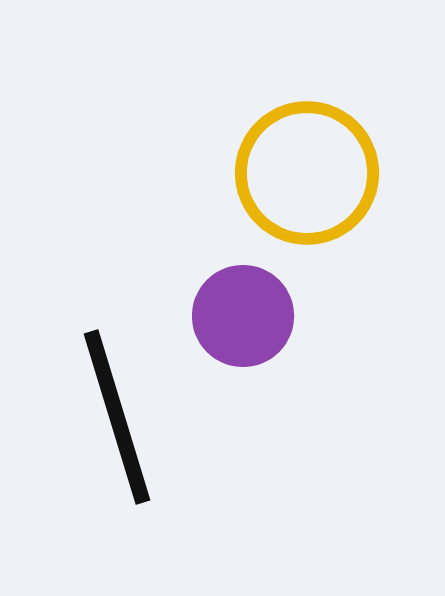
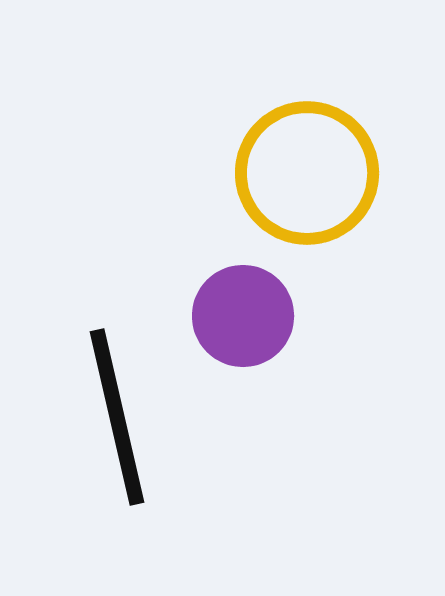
black line: rotated 4 degrees clockwise
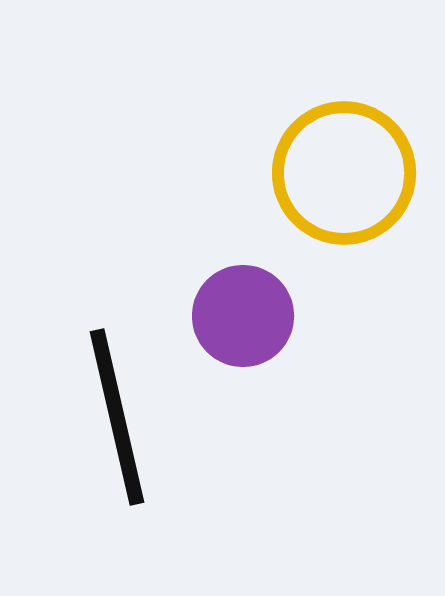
yellow circle: moved 37 px right
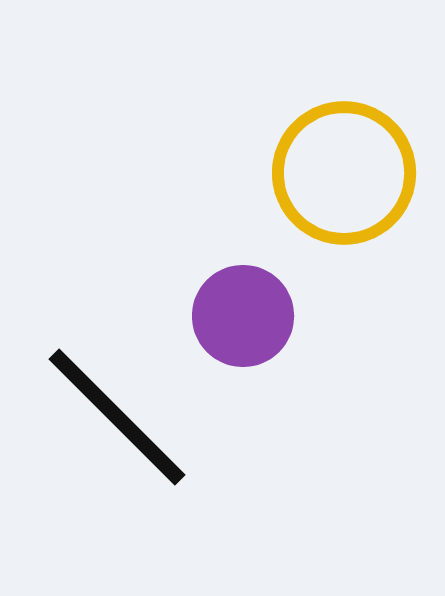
black line: rotated 32 degrees counterclockwise
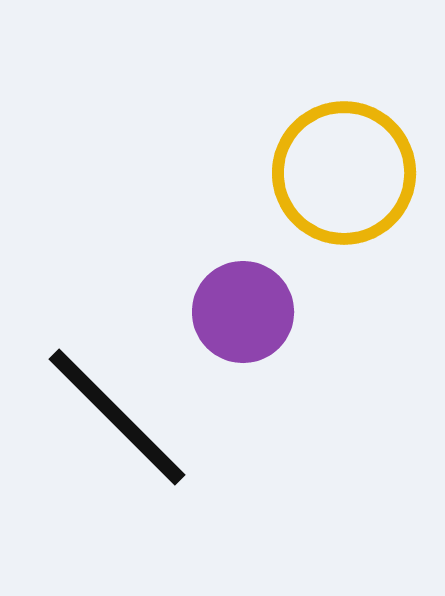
purple circle: moved 4 px up
